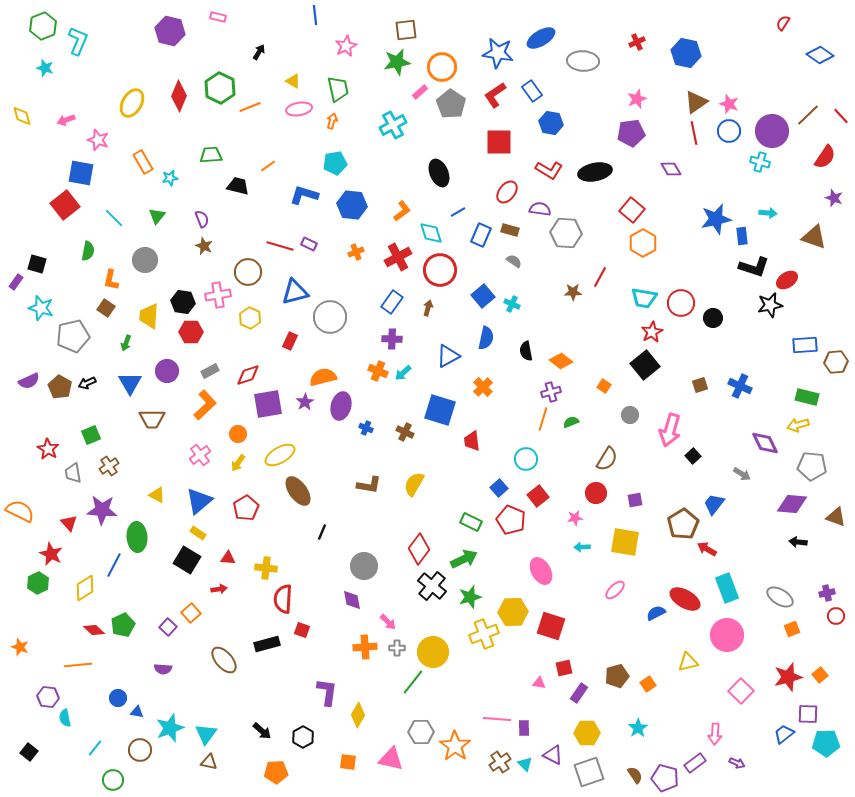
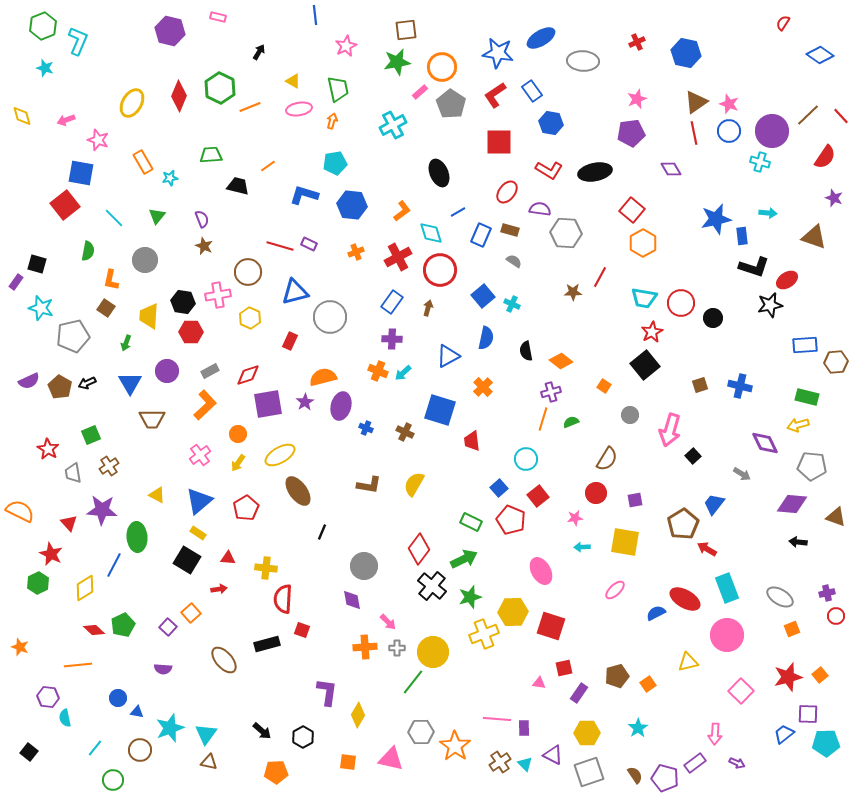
blue cross at (740, 386): rotated 10 degrees counterclockwise
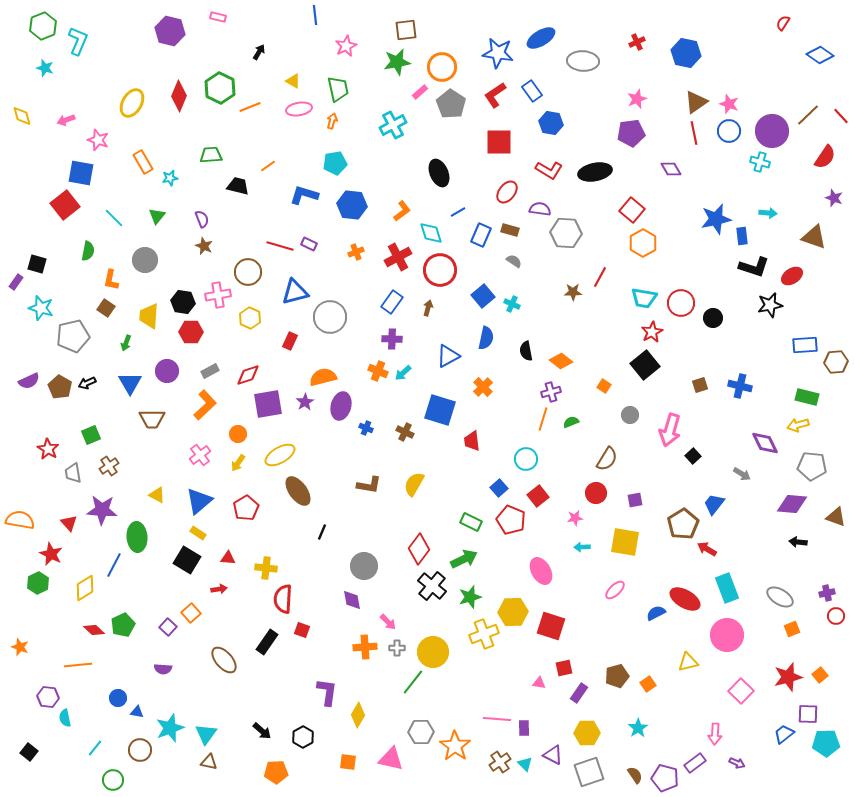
red ellipse at (787, 280): moved 5 px right, 4 px up
orange semicircle at (20, 511): moved 9 px down; rotated 16 degrees counterclockwise
black rectangle at (267, 644): moved 2 px up; rotated 40 degrees counterclockwise
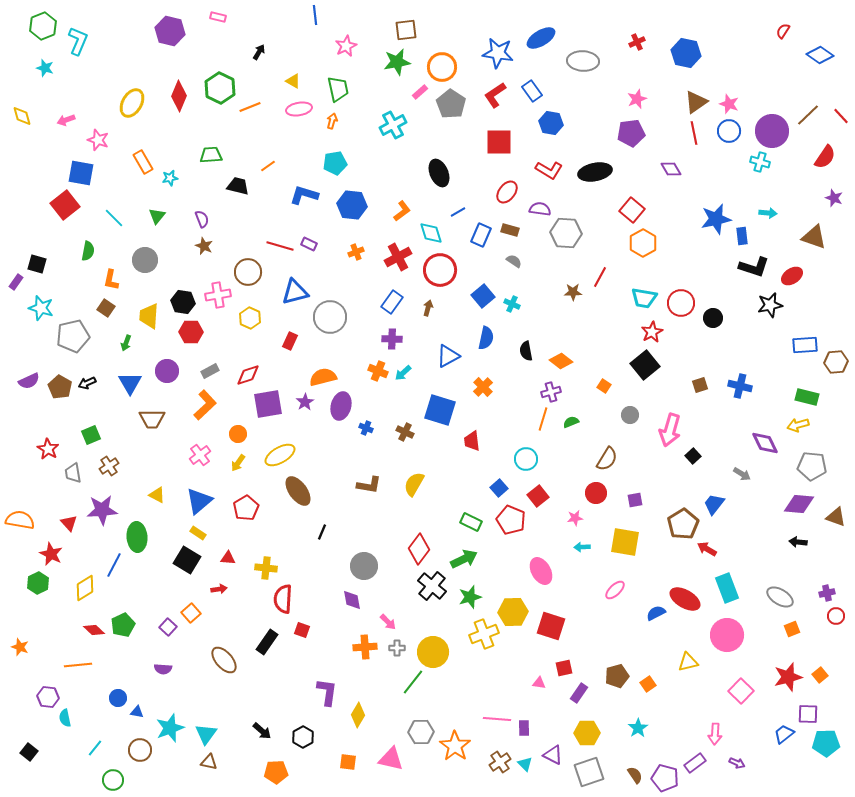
red semicircle at (783, 23): moved 8 px down
purple diamond at (792, 504): moved 7 px right
purple star at (102, 510): rotated 8 degrees counterclockwise
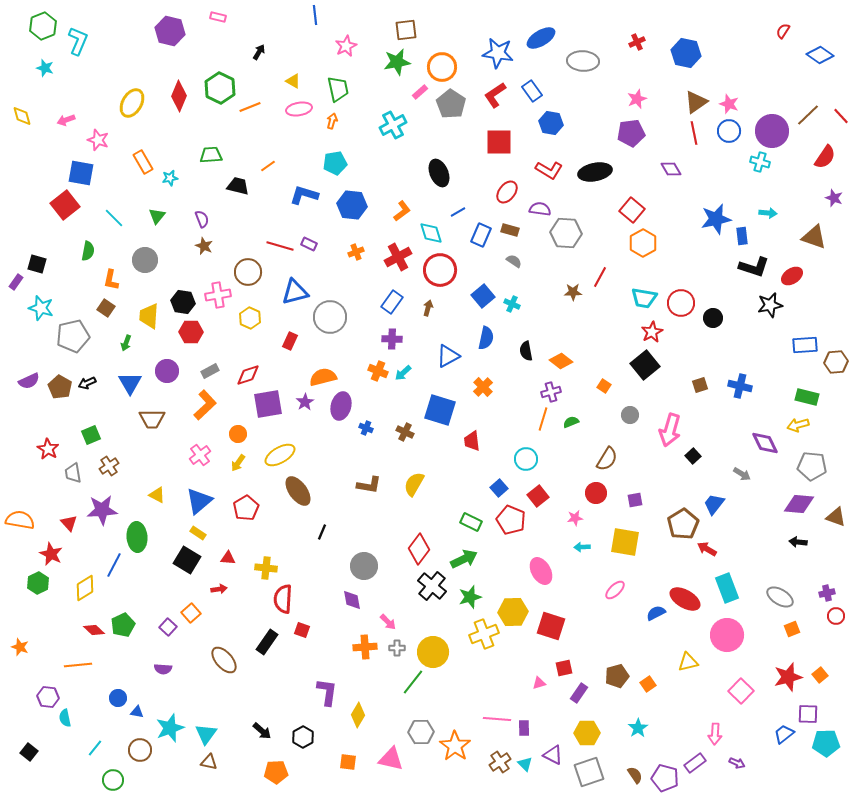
pink triangle at (539, 683): rotated 24 degrees counterclockwise
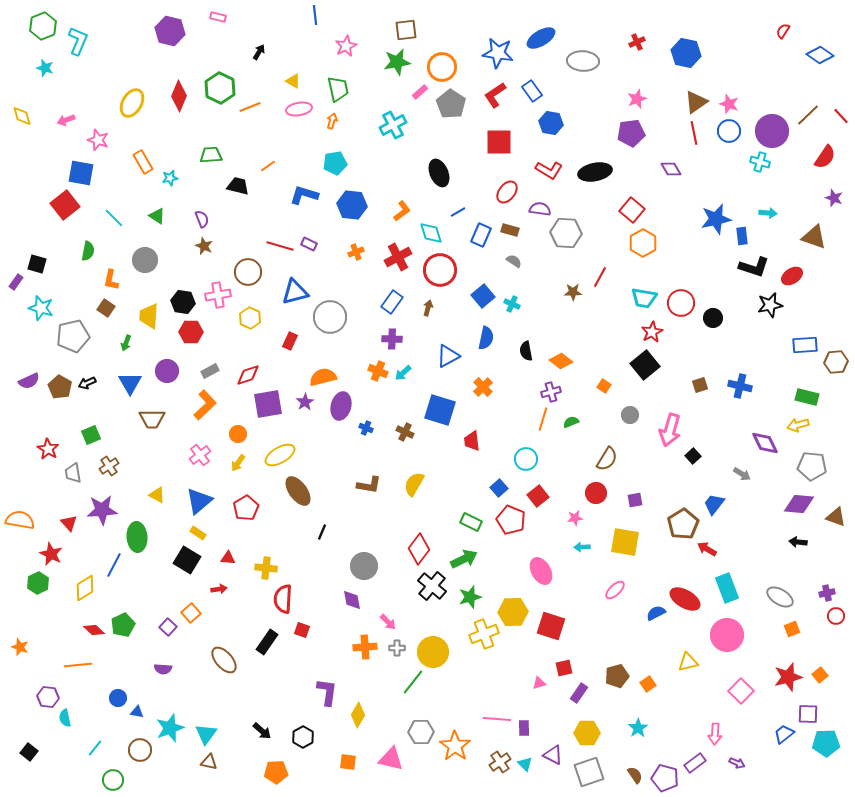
green triangle at (157, 216): rotated 36 degrees counterclockwise
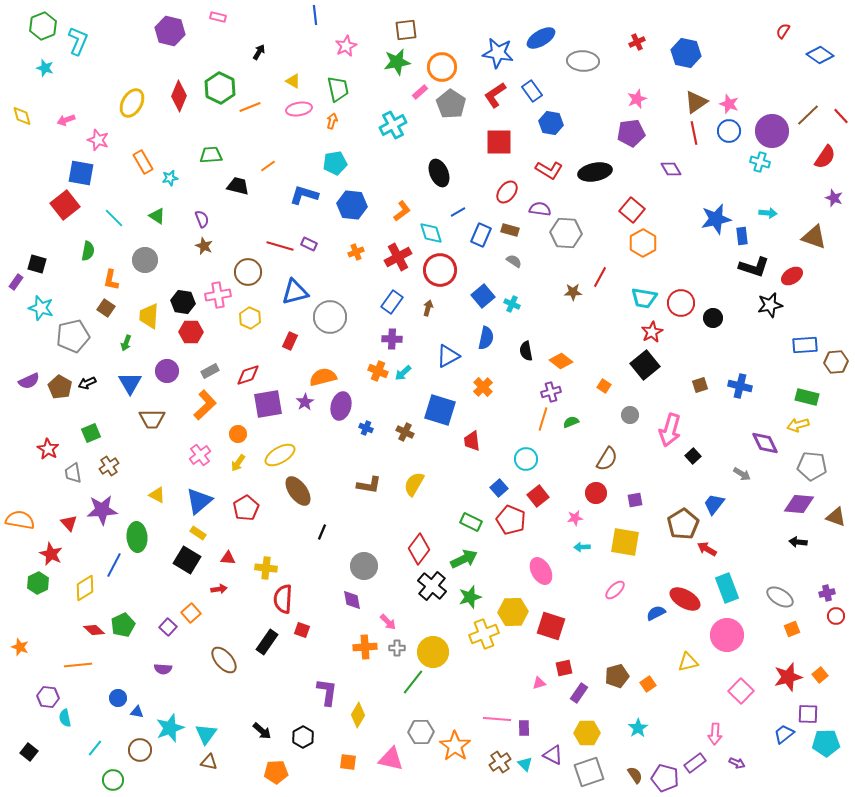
green square at (91, 435): moved 2 px up
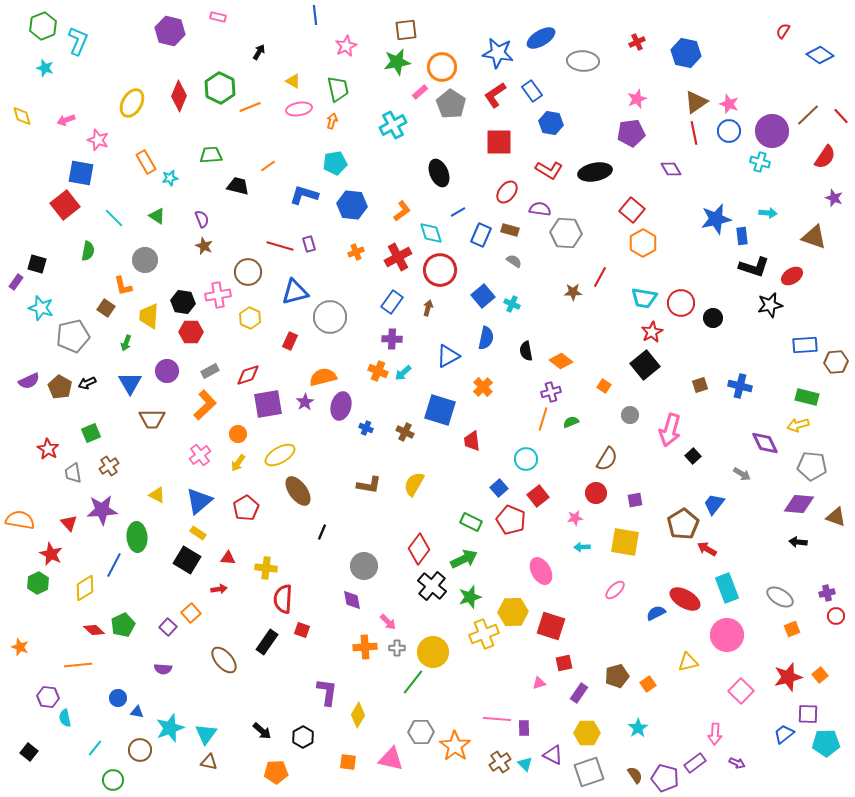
orange rectangle at (143, 162): moved 3 px right
purple rectangle at (309, 244): rotated 49 degrees clockwise
orange L-shape at (111, 280): moved 12 px right, 6 px down; rotated 25 degrees counterclockwise
red square at (564, 668): moved 5 px up
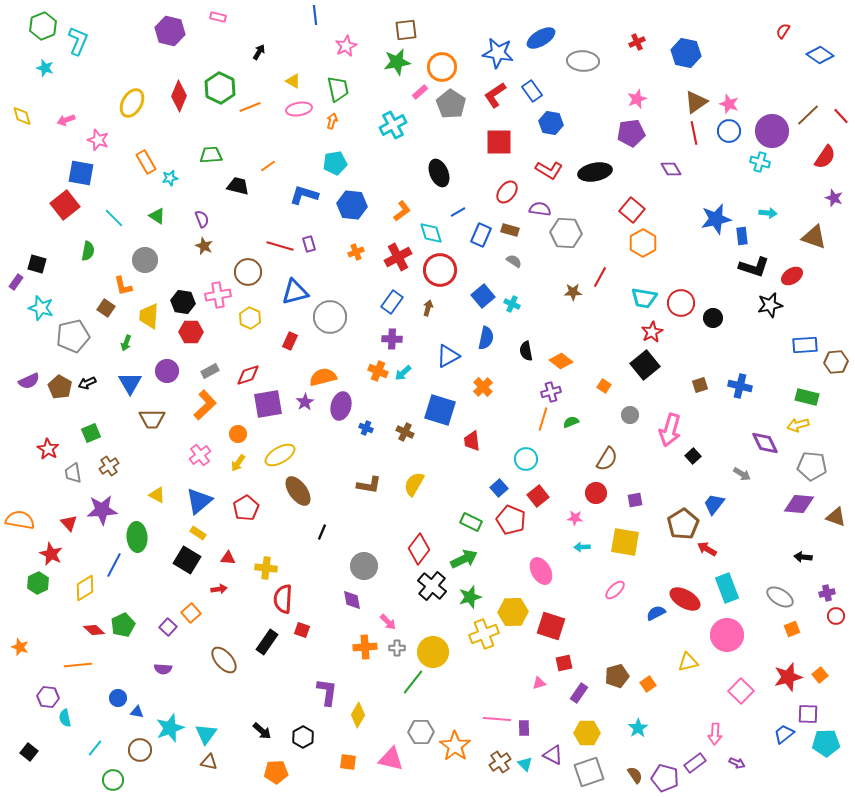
pink star at (575, 518): rotated 14 degrees clockwise
black arrow at (798, 542): moved 5 px right, 15 px down
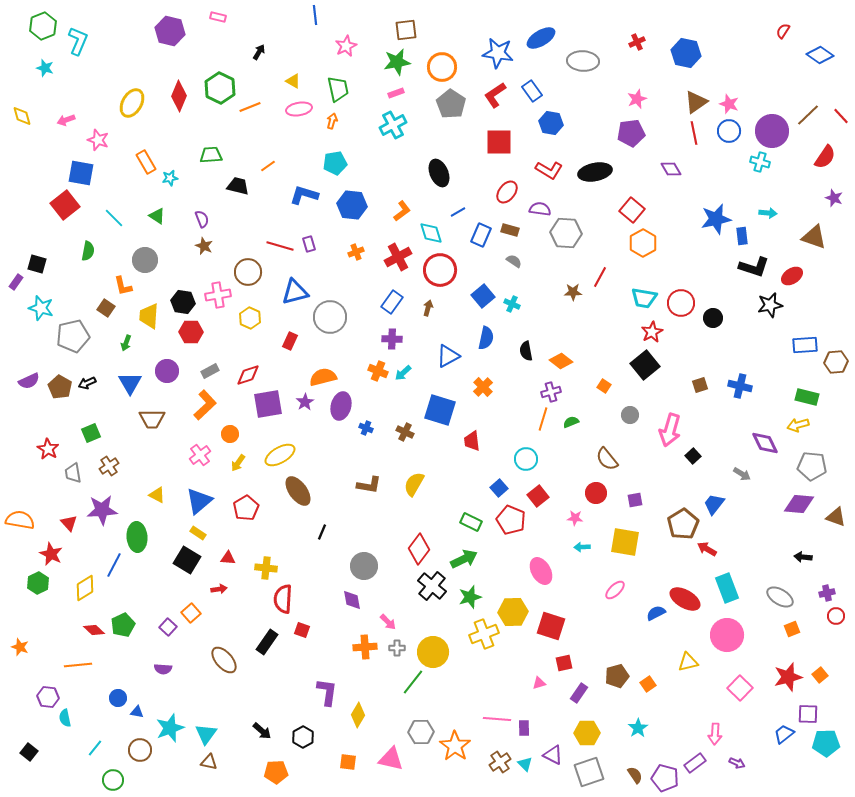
pink rectangle at (420, 92): moved 24 px left, 1 px down; rotated 21 degrees clockwise
orange circle at (238, 434): moved 8 px left
brown semicircle at (607, 459): rotated 110 degrees clockwise
pink square at (741, 691): moved 1 px left, 3 px up
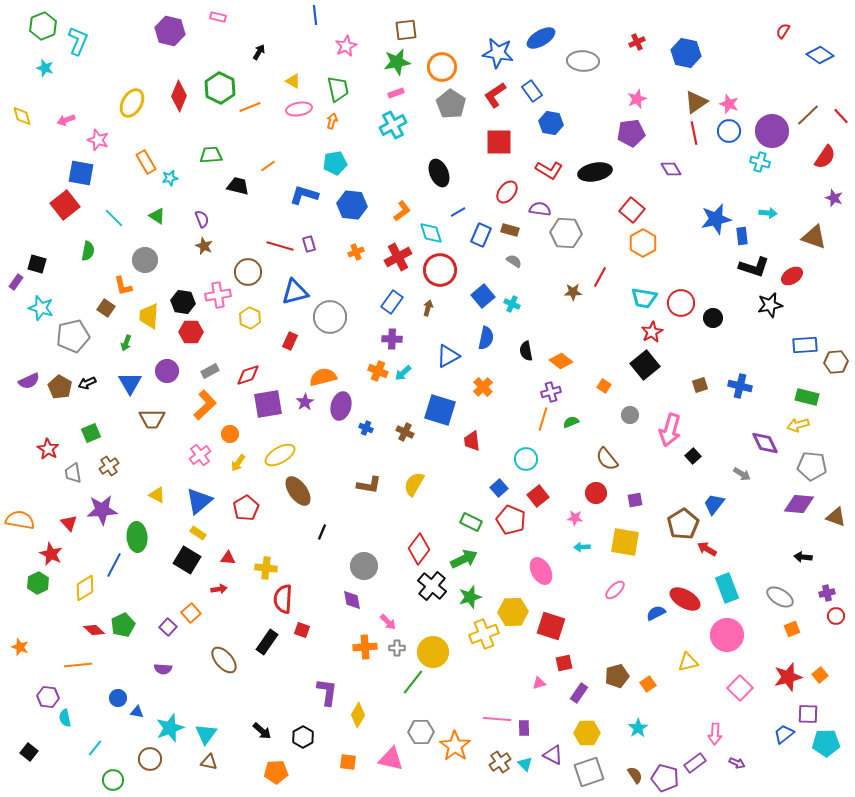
brown circle at (140, 750): moved 10 px right, 9 px down
